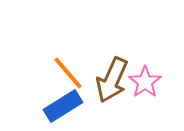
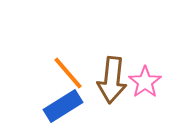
brown arrow: rotated 18 degrees counterclockwise
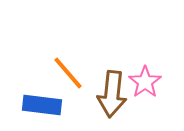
brown arrow: moved 14 px down
blue rectangle: moved 21 px left, 1 px up; rotated 39 degrees clockwise
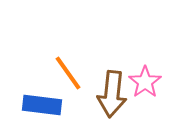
orange line: rotated 6 degrees clockwise
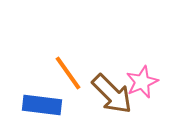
pink star: moved 3 px left; rotated 12 degrees clockwise
brown arrow: rotated 51 degrees counterclockwise
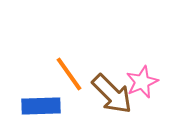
orange line: moved 1 px right, 1 px down
blue rectangle: moved 1 px left, 1 px down; rotated 9 degrees counterclockwise
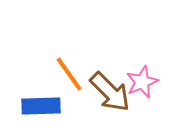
brown arrow: moved 2 px left, 2 px up
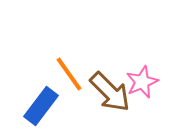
blue rectangle: rotated 51 degrees counterclockwise
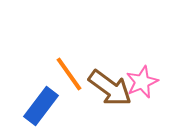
brown arrow: moved 4 px up; rotated 9 degrees counterclockwise
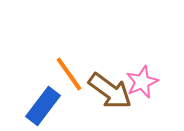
brown arrow: moved 3 px down
blue rectangle: moved 2 px right
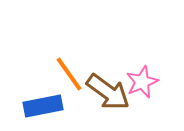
brown arrow: moved 2 px left, 1 px down
blue rectangle: rotated 42 degrees clockwise
